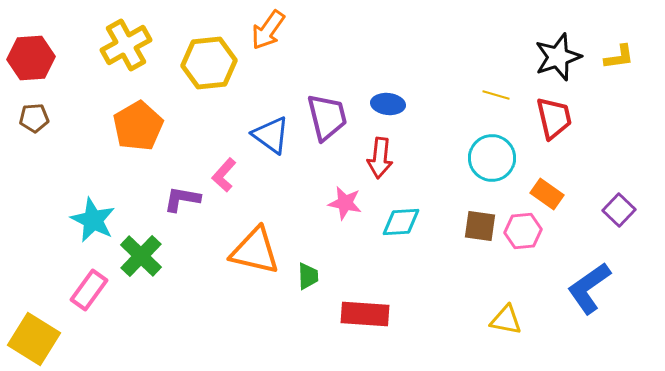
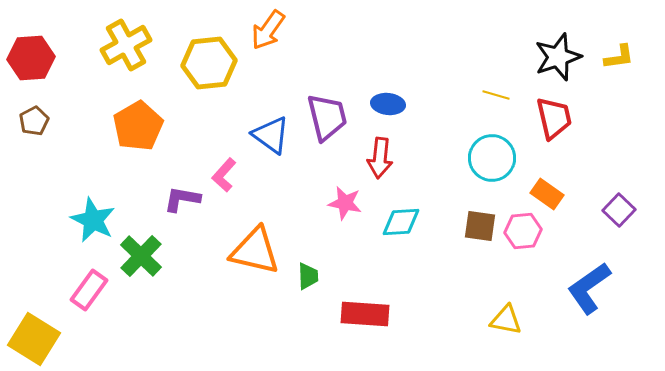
brown pentagon: moved 3 px down; rotated 24 degrees counterclockwise
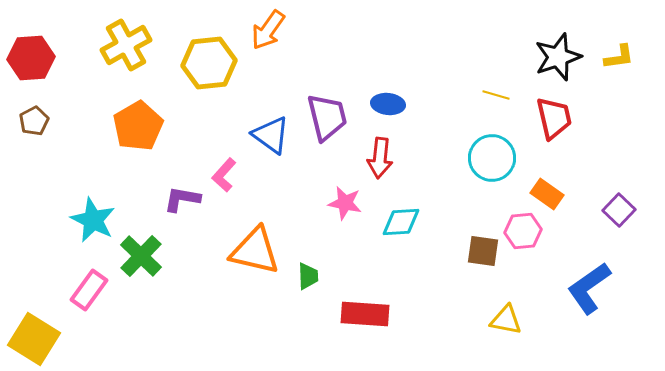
brown square: moved 3 px right, 25 px down
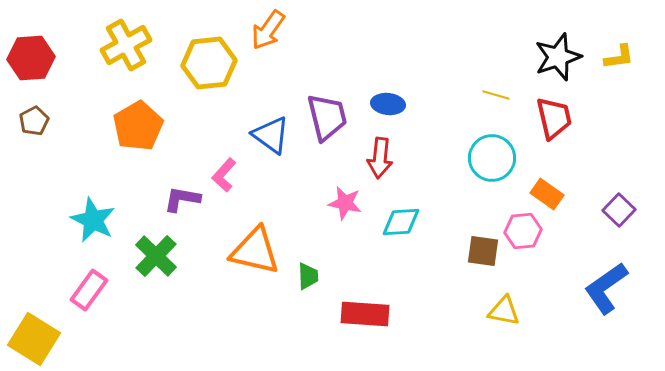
green cross: moved 15 px right
blue L-shape: moved 17 px right
yellow triangle: moved 2 px left, 9 px up
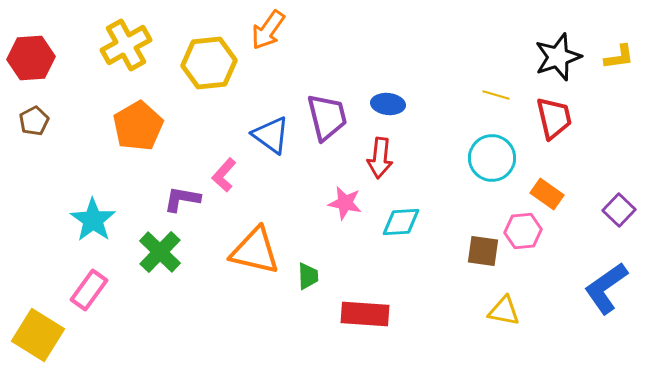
cyan star: rotated 9 degrees clockwise
green cross: moved 4 px right, 4 px up
yellow square: moved 4 px right, 4 px up
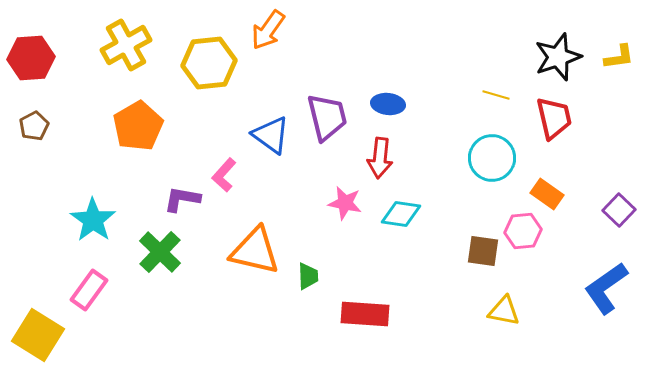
brown pentagon: moved 5 px down
cyan diamond: moved 8 px up; rotated 12 degrees clockwise
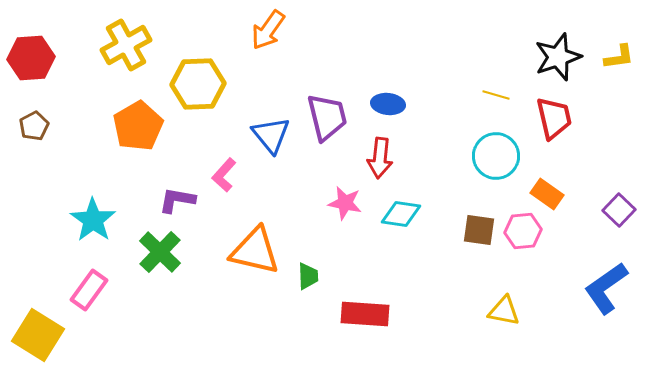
yellow hexagon: moved 11 px left, 21 px down; rotated 4 degrees clockwise
blue triangle: rotated 15 degrees clockwise
cyan circle: moved 4 px right, 2 px up
purple L-shape: moved 5 px left, 1 px down
brown square: moved 4 px left, 21 px up
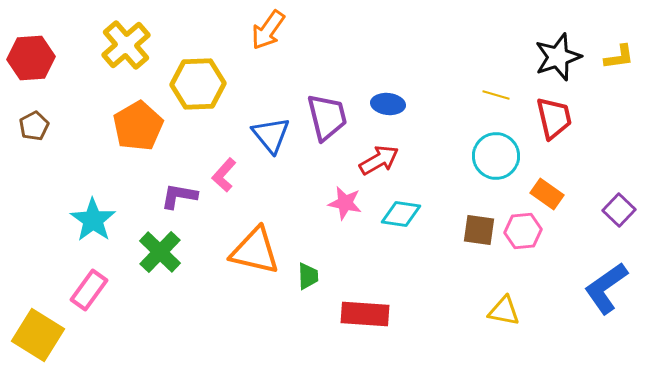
yellow cross: rotated 12 degrees counterclockwise
red arrow: moved 1 px left, 2 px down; rotated 126 degrees counterclockwise
purple L-shape: moved 2 px right, 4 px up
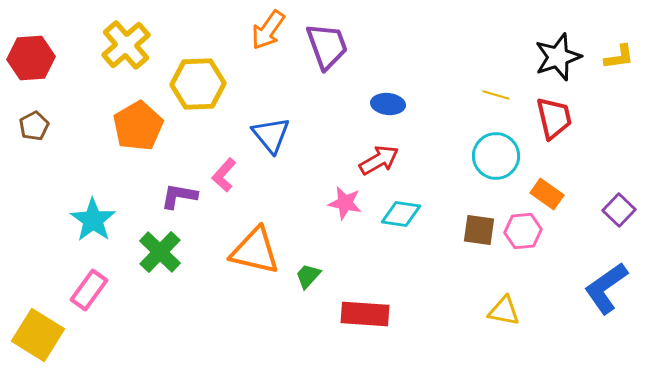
purple trapezoid: moved 71 px up; rotated 6 degrees counterclockwise
green trapezoid: rotated 136 degrees counterclockwise
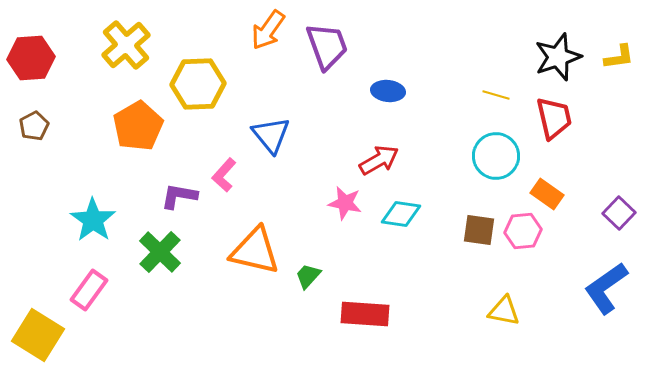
blue ellipse: moved 13 px up
purple square: moved 3 px down
